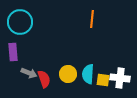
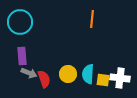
purple rectangle: moved 9 px right, 4 px down
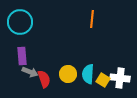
gray arrow: moved 1 px right, 1 px up
yellow square: rotated 24 degrees clockwise
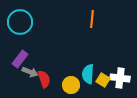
purple rectangle: moved 2 px left, 3 px down; rotated 42 degrees clockwise
yellow circle: moved 3 px right, 11 px down
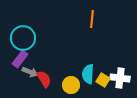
cyan circle: moved 3 px right, 16 px down
red semicircle: rotated 12 degrees counterclockwise
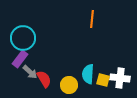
gray arrow: rotated 21 degrees clockwise
yellow square: rotated 16 degrees counterclockwise
yellow circle: moved 2 px left
